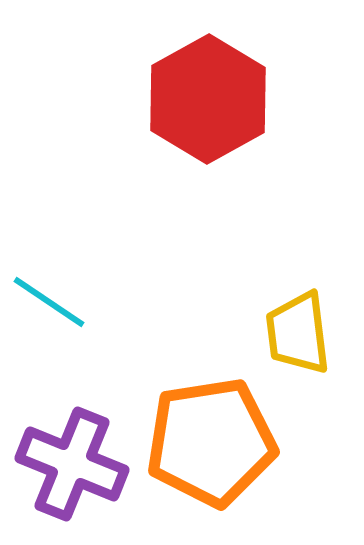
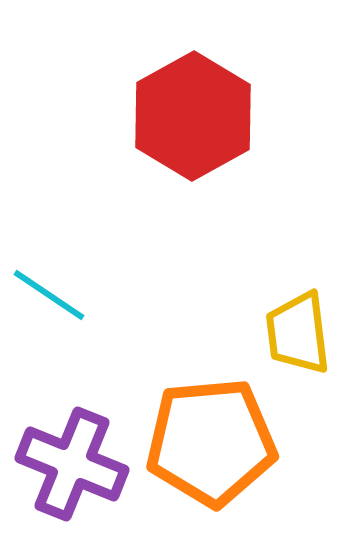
red hexagon: moved 15 px left, 17 px down
cyan line: moved 7 px up
orange pentagon: rotated 4 degrees clockwise
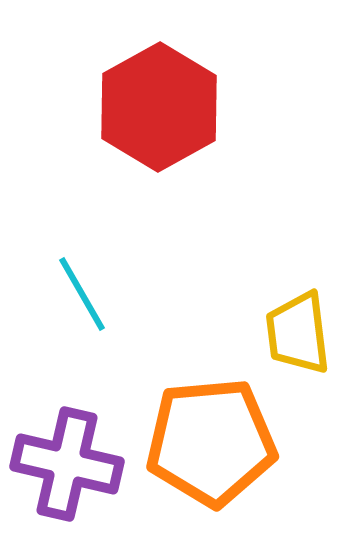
red hexagon: moved 34 px left, 9 px up
cyan line: moved 33 px right, 1 px up; rotated 26 degrees clockwise
purple cross: moved 5 px left; rotated 9 degrees counterclockwise
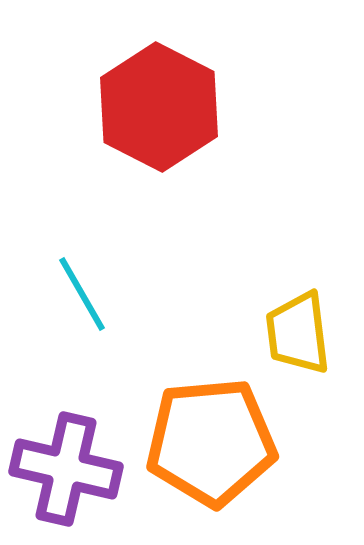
red hexagon: rotated 4 degrees counterclockwise
purple cross: moved 1 px left, 5 px down
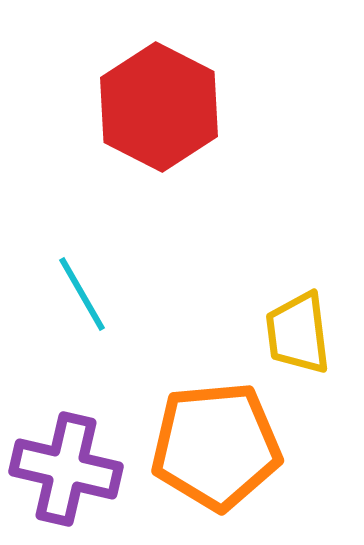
orange pentagon: moved 5 px right, 4 px down
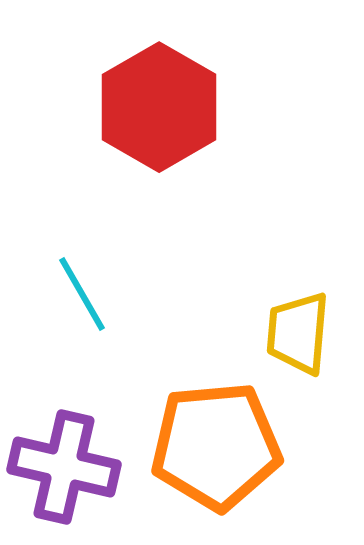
red hexagon: rotated 3 degrees clockwise
yellow trapezoid: rotated 12 degrees clockwise
purple cross: moved 2 px left, 2 px up
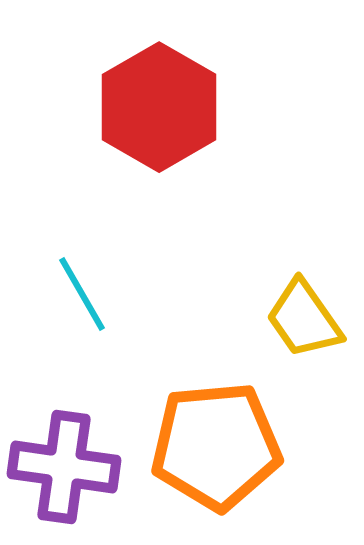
yellow trapezoid: moved 6 px right, 14 px up; rotated 40 degrees counterclockwise
purple cross: rotated 5 degrees counterclockwise
